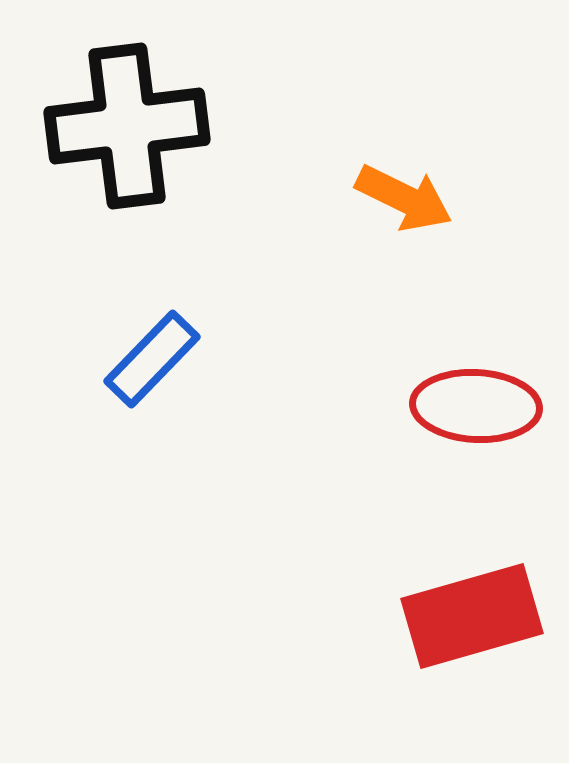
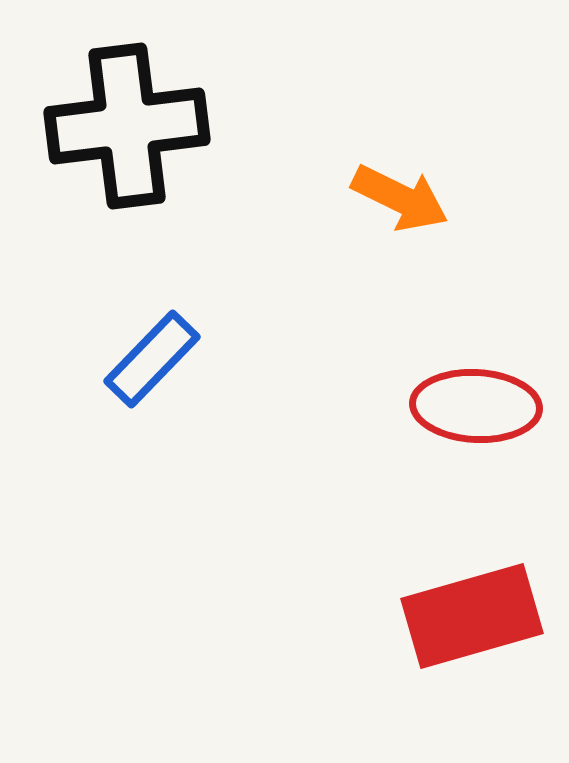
orange arrow: moved 4 px left
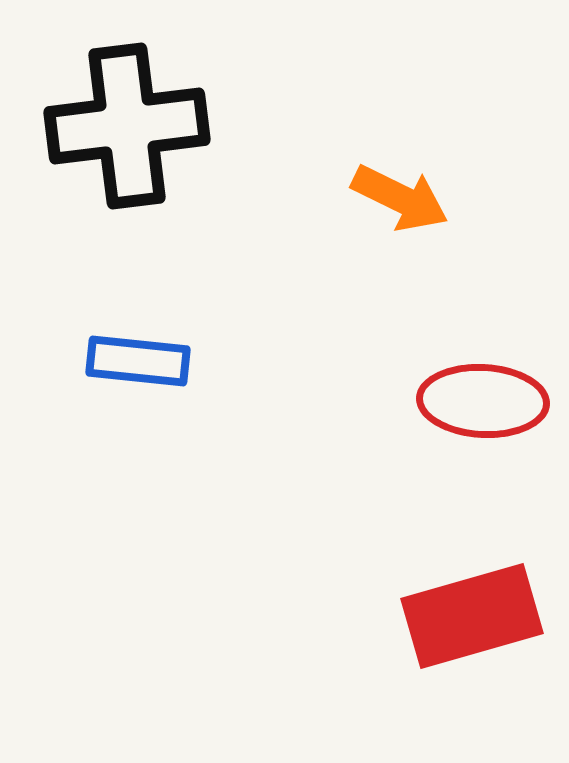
blue rectangle: moved 14 px left, 2 px down; rotated 52 degrees clockwise
red ellipse: moved 7 px right, 5 px up
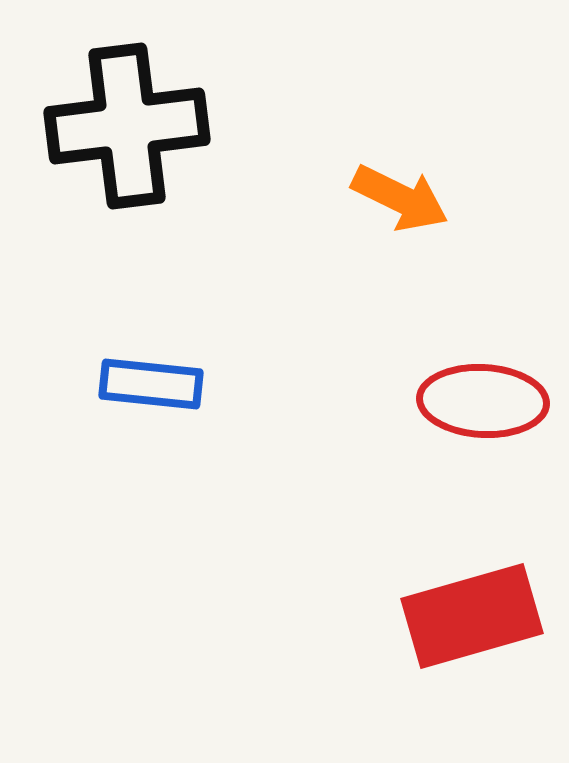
blue rectangle: moved 13 px right, 23 px down
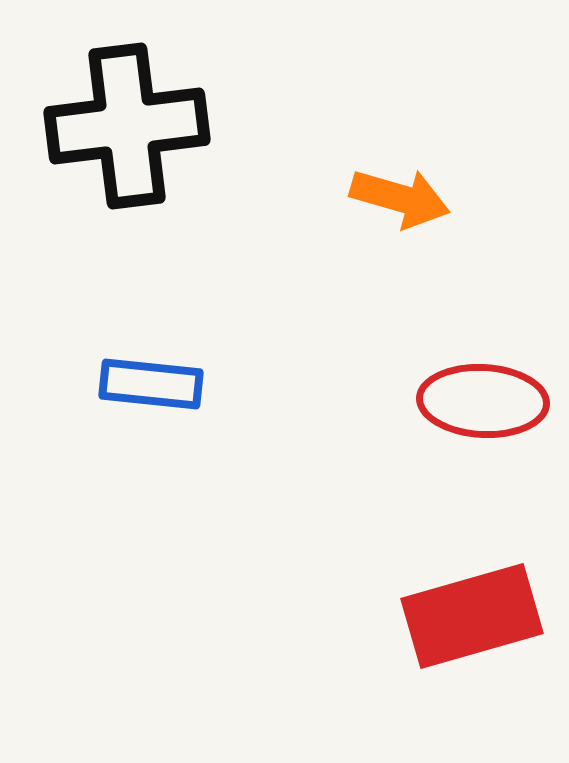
orange arrow: rotated 10 degrees counterclockwise
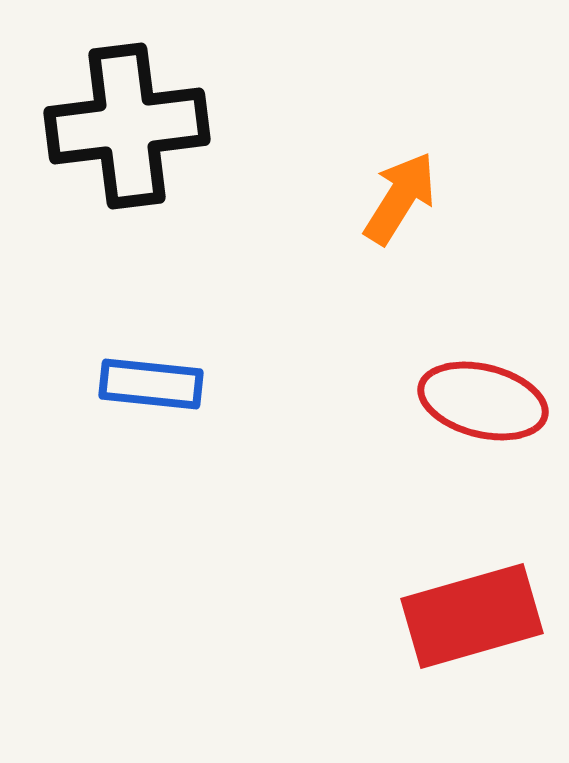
orange arrow: rotated 74 degrees counterclockwise
red ellipse: rotated 11 degrees clockwise
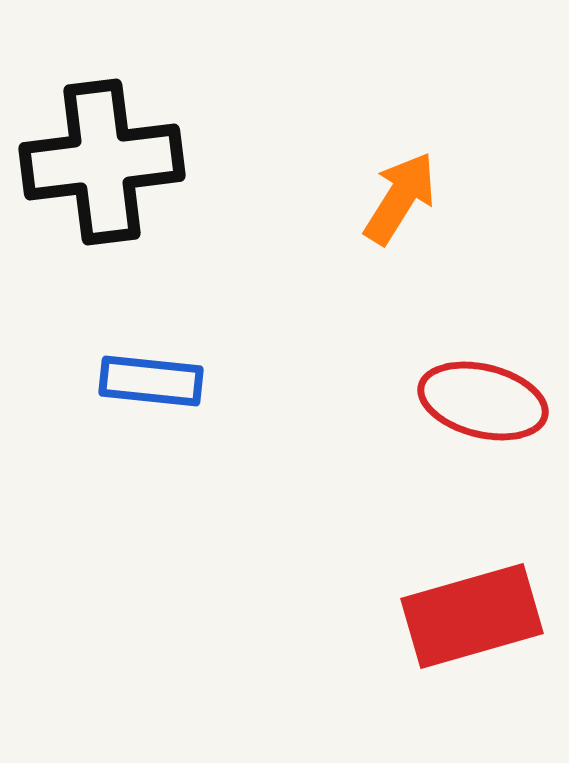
black cross: moved 25 px left, 36 px down
blue rectangle: moved 3 px up
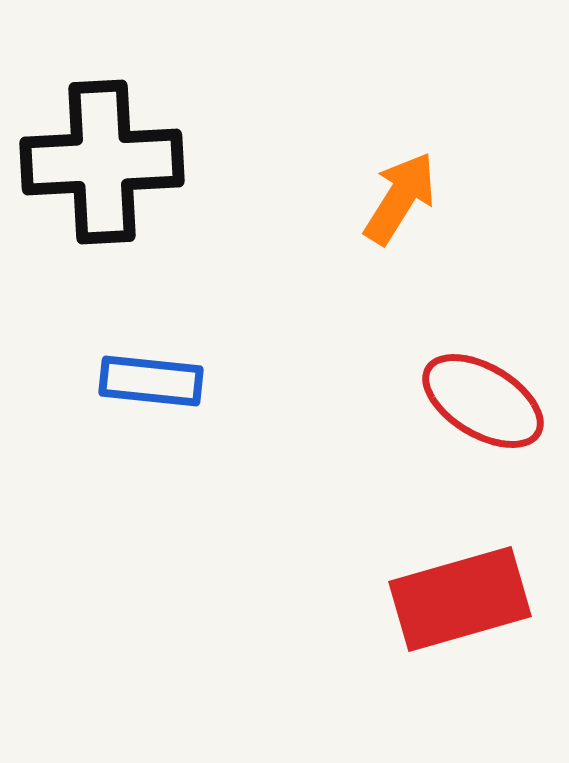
black cross: rotated 4 degrees clockwise
red ellipse: rotated 17 degrees clockwise
red rectangle: moved 12 px left, 17 px up
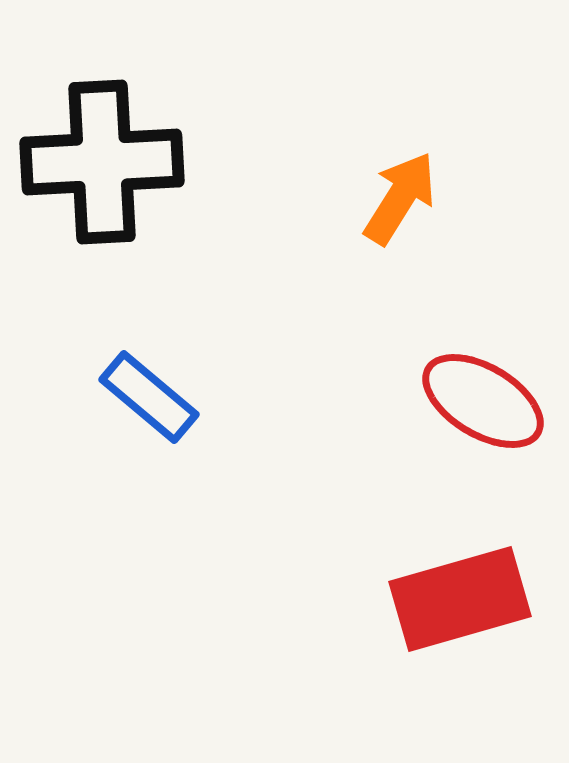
blue rectangle: moved 2 px left, 16 px down; rotated 34 degrees clockwise
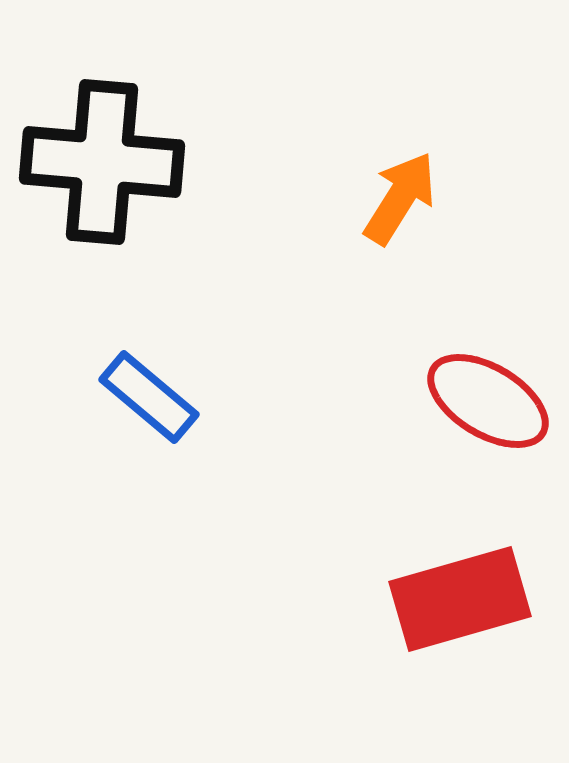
black cross: rotated 8 degrees clockwise
red ellipse: moved 5 px right
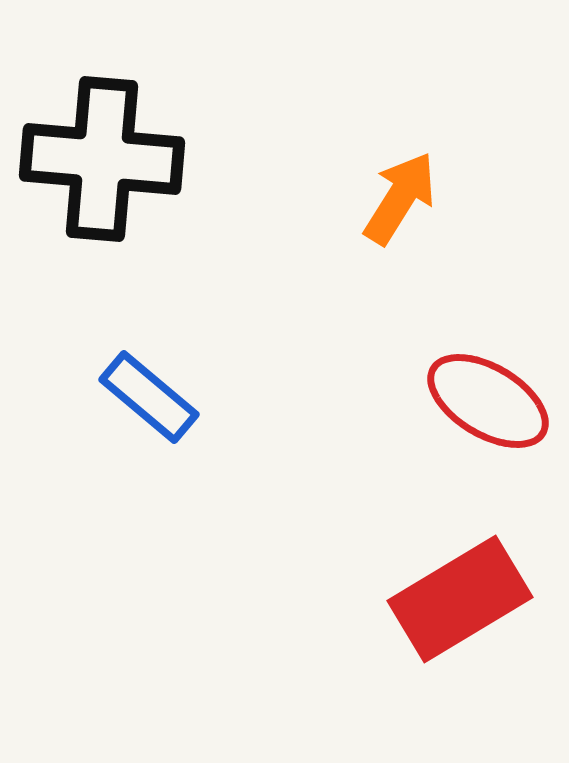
black cross: moved 3 px up
red rectangle: rotated 15 degrees counterclockwise
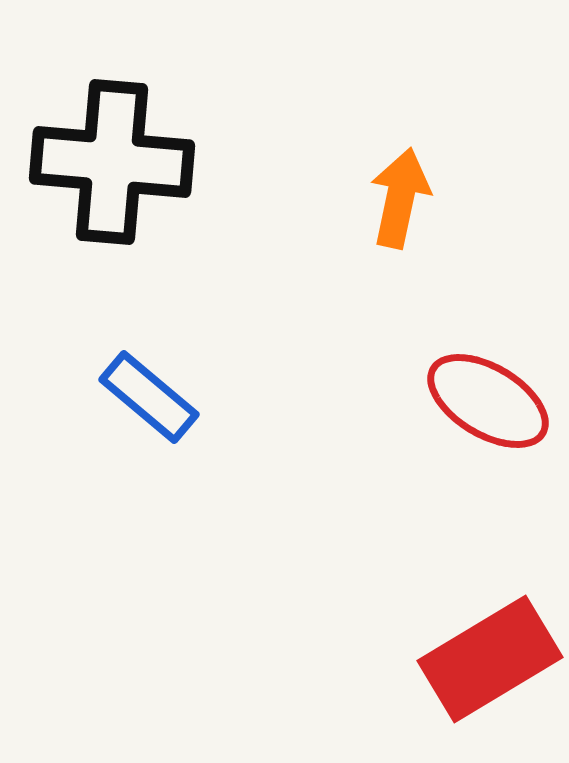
black cross: moved 10 px right, 3 px down
orange arrow: rotated 20 degrees counterclockwise
red rectangle: moved 30 px right, 60 px down
